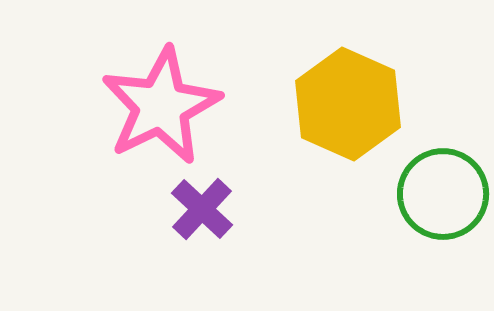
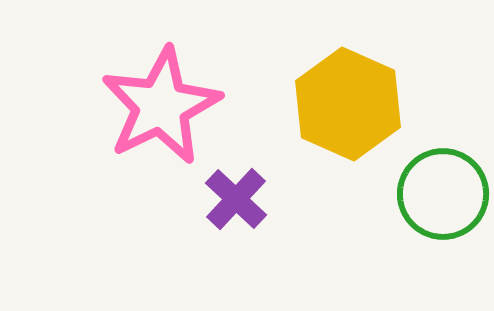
purple cross: moved 34 px right, 10 px up
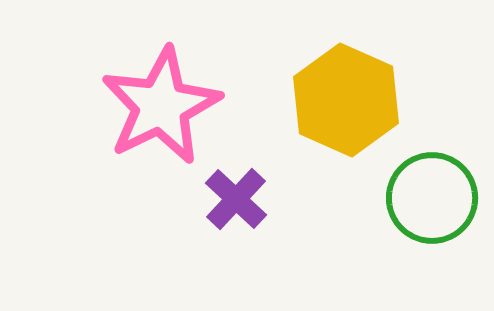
yellow hexagon: moved 2 px left, 4 px up
green circle: moved 11 px left, 4 px down
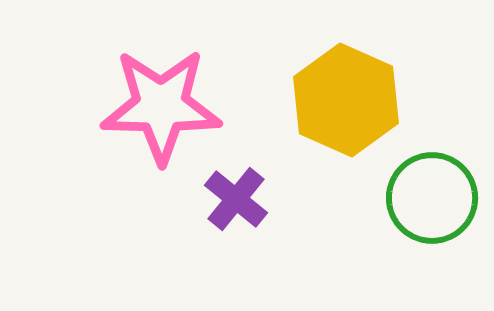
pink star: rotated 27 degrees clockwise
purple cross: rotated 4 degrees counterclockwise
